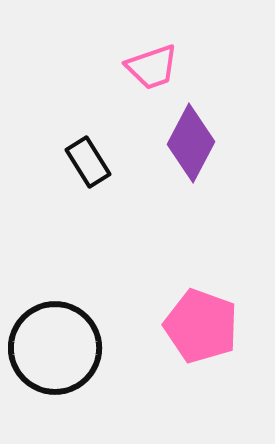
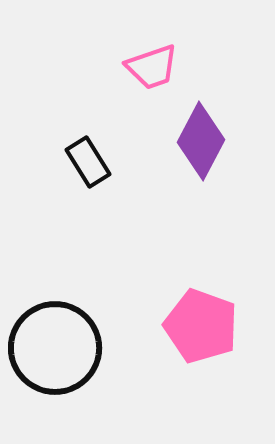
purple diamond: moved 10 px right, 2 px up
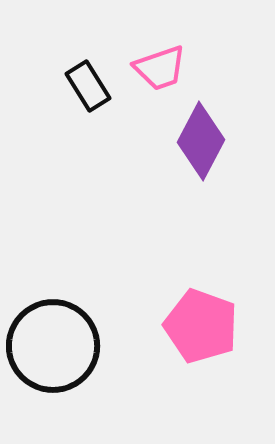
pink trapezoid: moved 8 px right, 1 px down
black rectangle: moved 76 px up
black circle: moved 2 px left, 2 px up
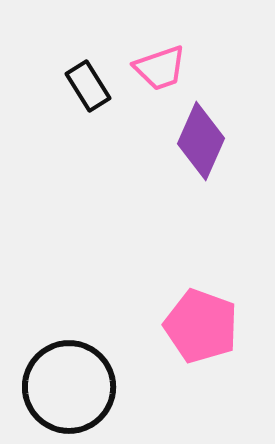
purple diamond: rotated 4 degrees counterclockwise
black circle: moved 16 px right, 41 px down
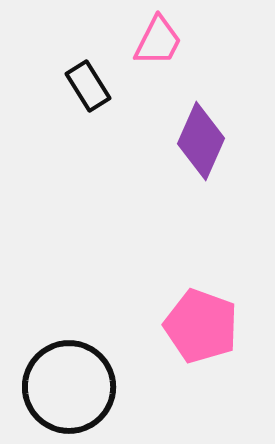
pink trapezoid: moved 2 px left, 27 px up; rotated 44 degrees counterclockwise
